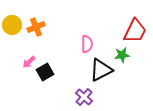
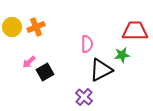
yellow circle: moved 2 px down
red trapezoid: rotated 116 degrees counterclockwise
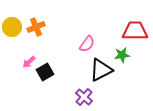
pink semicircle: rotated 36 degrees clockwise
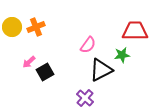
pink semicircle: moved 1 px right, 1 px down
purple cross: moved 1 px right, 1 px down
